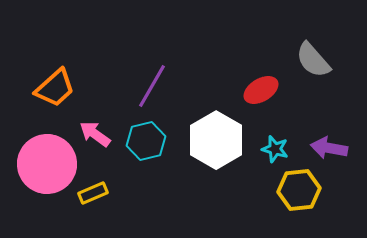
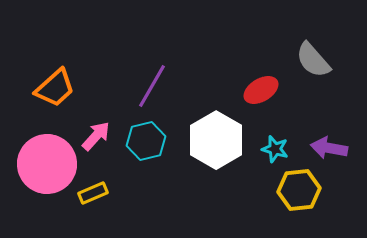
pink arrow: moved 1 px right, 2 px down; rotated 96 degrees clockwise
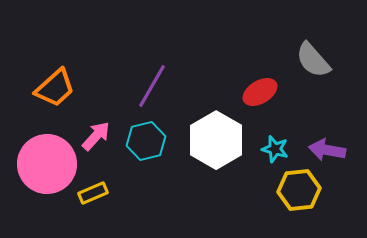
red ellipse: moved 1 px left, 2 px down
purple arrow: moved 2 px left, 2 px down
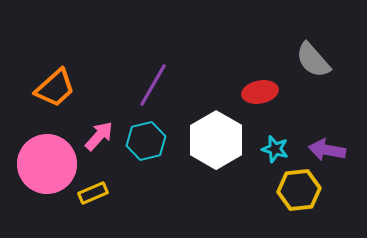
purple line: moved 1 px right, 1 px up
red ellipse: rotated 20 degrees clockwise
pink arrow: moved 3 px right
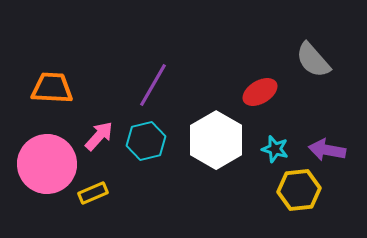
orange trapezoid: moved 3 px left; rotated 135 degrees counterclockwise
red ellipse: rotated 20 degrees counterclockwise
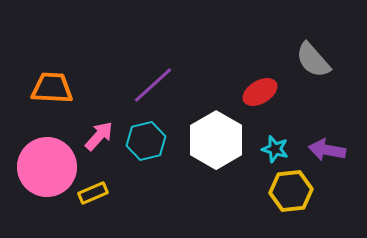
purple line: rotated 18 degrees clockwise
pink circle: moved 3 px down
yellow hexagon: moved 8 px left, 1 px down
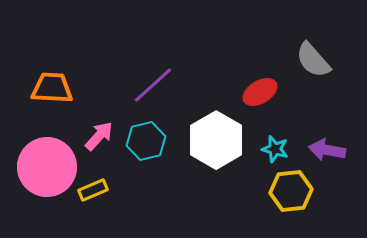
yellow rectangle: moved 3 px up
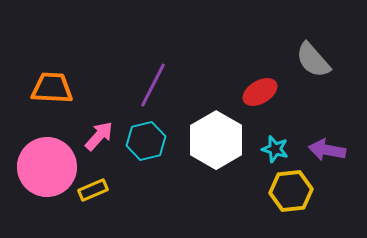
purple line: rotated 21 degrees counterclockwise
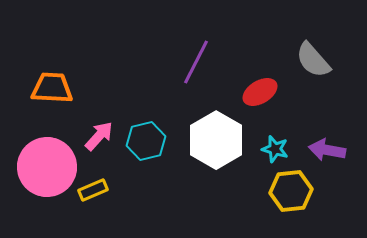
purple line: moved 43 px right, 23 px up
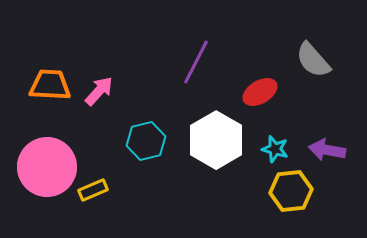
orange trapezoid: moved 2 px left, 3 px up
pink arrow: moved 45 px up
